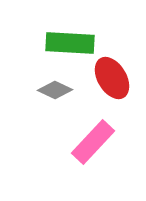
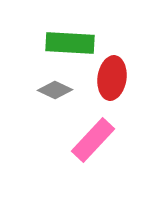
red ellipse: rotated 39 degrees clockwise
pink rectangle: moved 2 px up
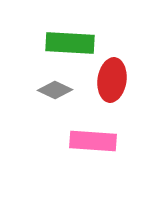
red ellipse: moved 2 px down
pink rectangle: moved 1 px down; rotated 51 degrees clockwise
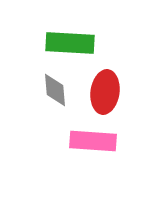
red ellipse: moved 7 px left, 12 px down
gray diamond: rotated 60 degrees clockwise
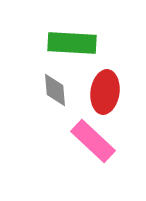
green rectangle: moved 2 px right
pink rectangle: rotated 39 degrees clockwise
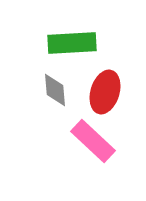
green rectangle: rotated 6 degrees counterclockwise
red ellipse: rotated 9 degrees clockwise
